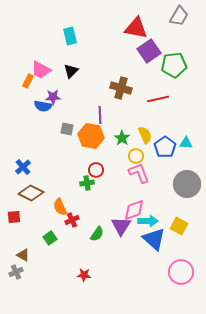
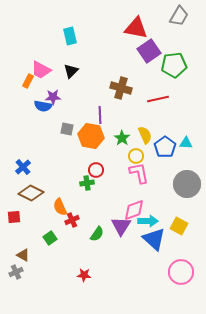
pink L-shape: rotated 10 degrees clockwise
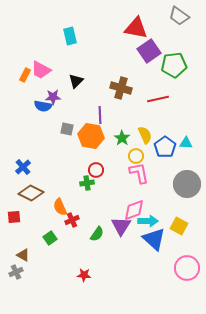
gray trapezoid: rotated 95 degrees clockwise
black triangle: moved 5 px right, 10 px down
orange rectangle: moved 3 px left, 6 px up
pink circle: moved 6 px right, 4 px up
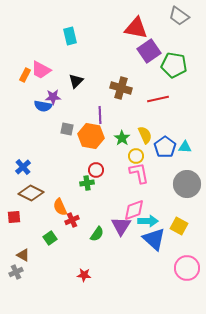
green pentagon: rotated 15 degrees clockwise
cyan triangle: moved 1 px left, 4 px down
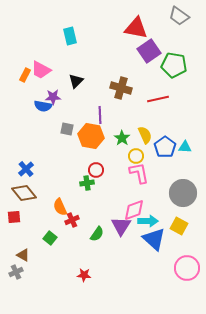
blue cross: moved 3 px right, 2 px down
gray circle: moved 4 px left, 9 px down
brown diamond: moved 7 px left; rotated 25 degrees clockwise
green square: rotated 16 degrees counterclockwise
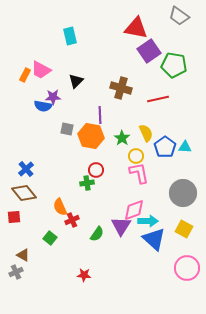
yellow semicircle: moved 1 px right, 2 px up
yellow square: moved 5 px right, 3 px down
